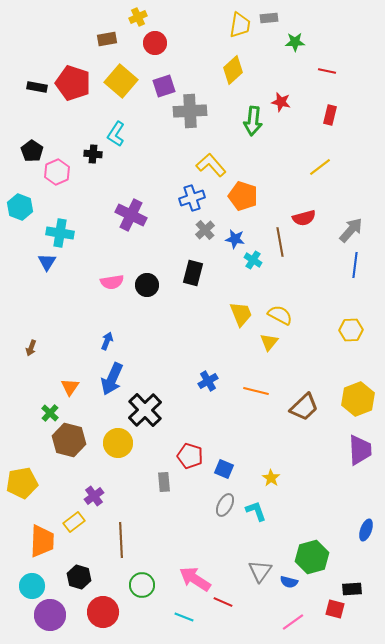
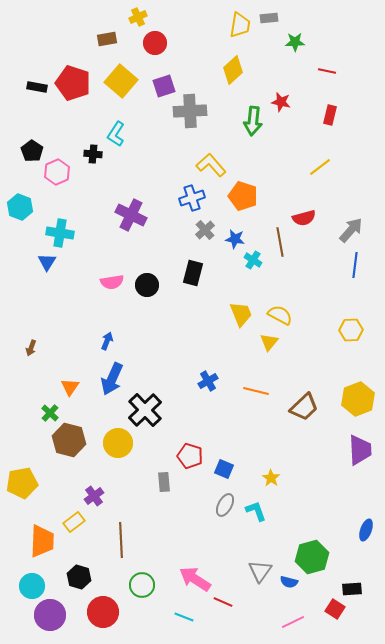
red square at (335, 609): rotated 18 degrees clockwise
pink line at (293, 622): rotated 10 degrees clockwise
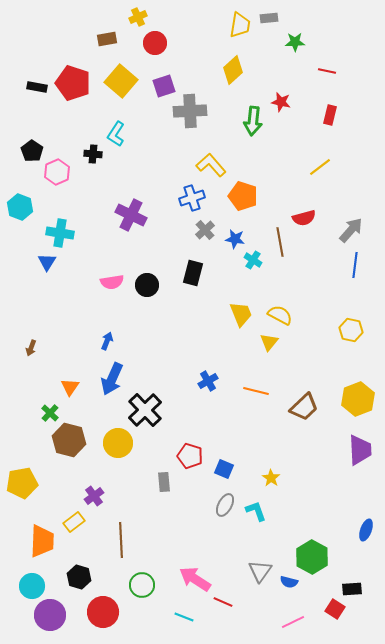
yellow hexagon at (351, 330): rotated 15 degrees clockwise
green hexagon at (312, 557): rotated 16 degrees counterclockwise
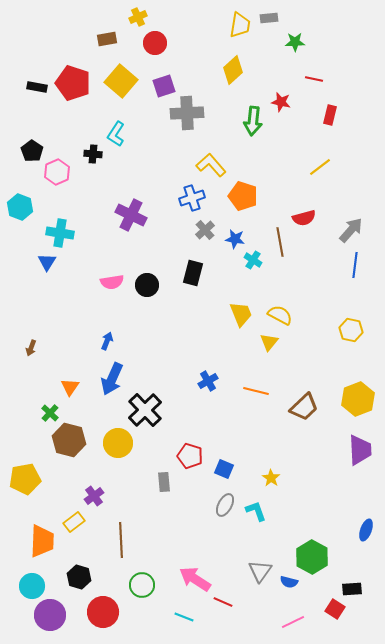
red line at (327, 71): moved 13 px left, 8 px down
gray cross at (190, 111): moved 3 px left, 2 px down
yellow pentagon at (22, 483): moved 3 px right, 4 px up
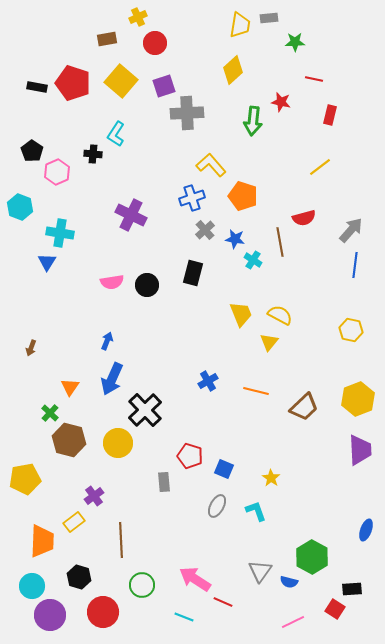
gray ellipse at (225, 505): moved 8 px left, 1 px down
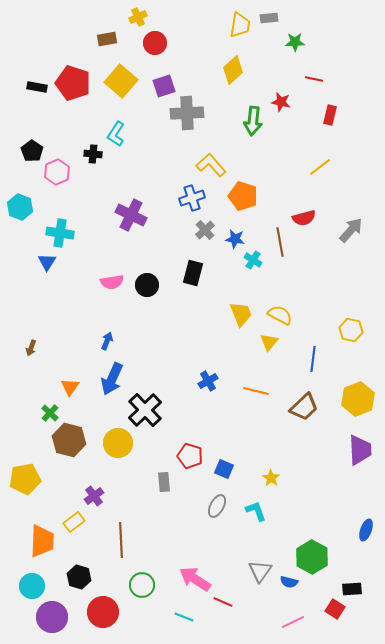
blue line at (355, 265): moved 42 px left, 94 px down
purple circle at (50, 615): moved 2 px right, 2 px down
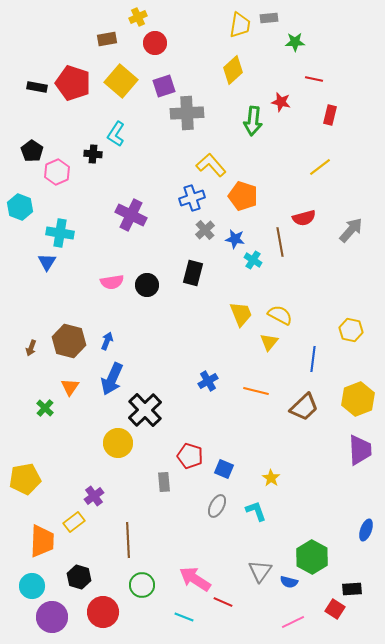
green cross at (50, 413): moved 5 px left, 5 px up
brown hexagon at (69, 440): moved 99 px up
brown line at (121, 540): moved 7 px right
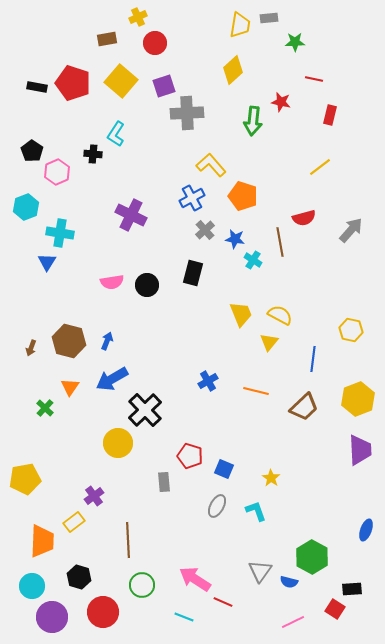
blue cross at (192, 198): rotated 10 degrees counterclockwise
cyan hexagon at (20, 207): moved 6 px right; rotated 20 degrees clockwise
blue arrow at (112, 379): rotated 36 degrees clockwise
